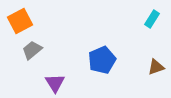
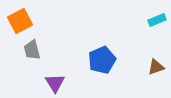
cyan rectangle: moved 5 px right, 1 px down; rotated 36 degrees clockwise
gray trapezoid: rotated 65 degrees counterclockwise
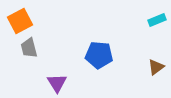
gray trapezoid: moved 3 px left, 2 px up
blue pentagon: moved 3 px left, 5 px up; rotated 28 degrees clockwise
brown triangle: rotated 18 degrees counterclockwise
purple triangle: moved 2 px right
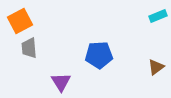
cyan rectangle: moved 1 px right, 4 px up
gray trapezoid: rotated 10 degrees clockwise
blue pentagon: rotated 8 degrees counterclockwise
purple triangle: moved 4 px right, 1 px up
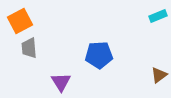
brown triangle: moved 3 px right, 8 px down
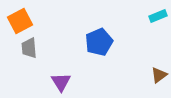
blue pentagon: moved 13 px up; rotated 20 degrees counterclockwise
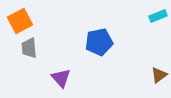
blue pentagon: rotated 12 degrees clockwise
purple triangle: moved 4 px up; rotated 10 degrees counterclockwise
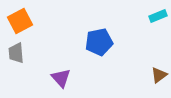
gray trapezoid: moved 13 px left, 5 px down
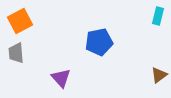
cyan rectangle: rotated 54 degrees counterclockwise
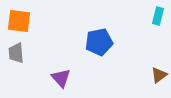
orange square: moved 1 px left; rotated 35 degrees clockwise
